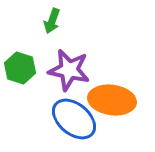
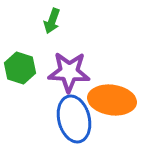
purple star: moved 2 px down; rotated 9 degrees counterclockwise
blue ellipse: rotated 36 degrees clockwise
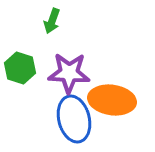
purple star: moved 1 px down
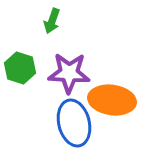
blue ellipse: moved 4 px down
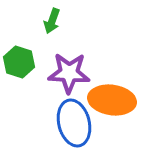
green hexagon: moved 1 px left, 6 px up
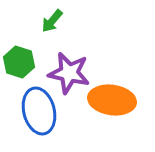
green arrow: rotated 20 degrees clockwise
purple star: rotated 9 degrees clockwise
blue ellipse: moved 35 px left, 12 px up
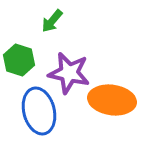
green hexagon: moved 2 px up
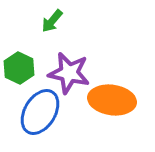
green hexagon: moved 8 px down; rotated 8 degrees clockwise
blue ellipse: moved 1 px right, 1 px down; rotated 45 degrees clockwise
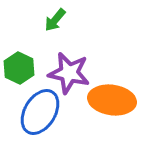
green arrow: moved 3 px right, 1 px up
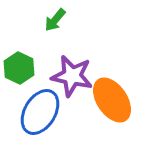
purple star: moved 3 px right, 3 px down
orange ellipse: rotated 48 degrees clockwise
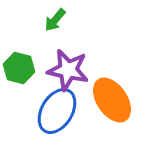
green hexagon: rotated 12 degrees counterclockwise
purple star: moved 4 px left, 6 px up
blue ellipse: moved 17 px right, 1 px up
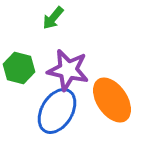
green arrow: moved 2 px left, 2 px up
